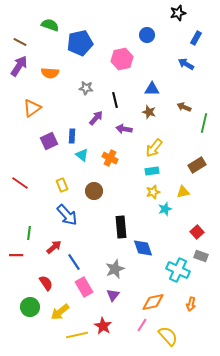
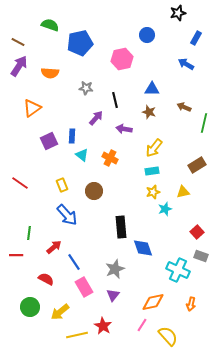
brown line at (20, 42): moved 2 px left
red semicircle at (46, 283): moved 4 px up; rotated 28 degrees counterclockwise
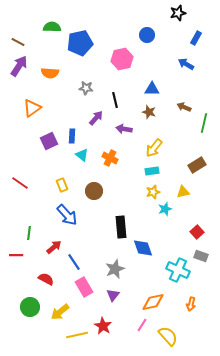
green semicircle at (50, 25): moved 2 px right, 2 px down; rotated 18 degrees counterclockwise
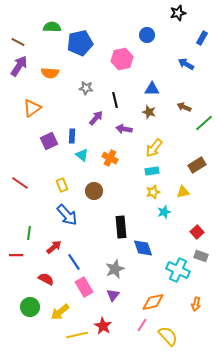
blue rectangle at (196, 38): moved 6 px right
green line at (204, 123): rotated 36 degrees clockwise
cyan star at (165, 209): moved 1 px left, 3 px down
orange arrow at (191, 304): moved 5 px right
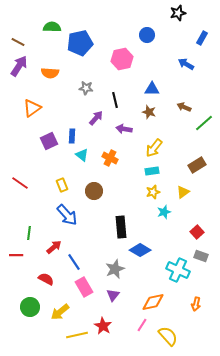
yellow triangle at (183, 192): rotated 24 degrees counterclockwise
blue diamond at (143, 248): moved 3 px left, 2 px down; rotated 40 degrees counterclockwise
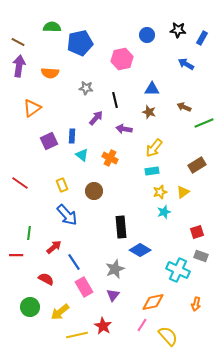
black star at (178, 13): moved 17 px down; rotated 21 degrees clockwise
purple arrow at (19, 66): rotated 25 degrees counterclockwise
green line at (204, 123): rotated 18 degrees clockwise
yellow star at (153, 192): moved 7 px right
red square at (197, 232): rotated 24 degrees clockwise
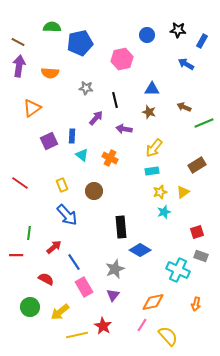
blue rectangle at (202, 38): moved 3 px down
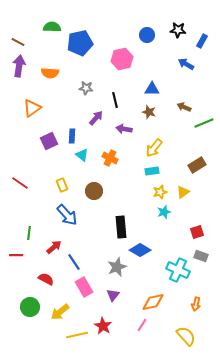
gray star at (115, 269): moved 2 px right, 2 px up
yellow semicircle at (168, 336): moved 18 px right
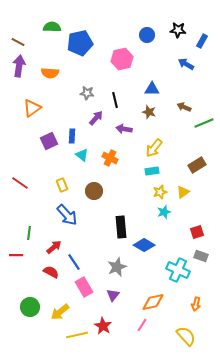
gray star at (86, 88): moved 1 px right, 5 px down
blue diamond at (140, 250): moved 4 px right, 5 px up
red semicircle at (46, 279): moved 5 px right, 7 px up
